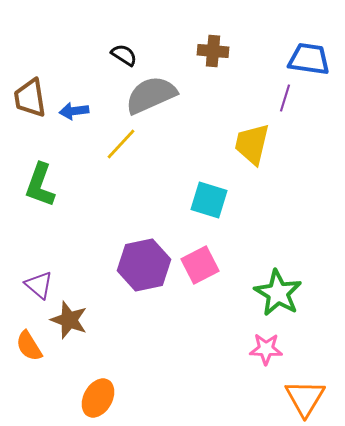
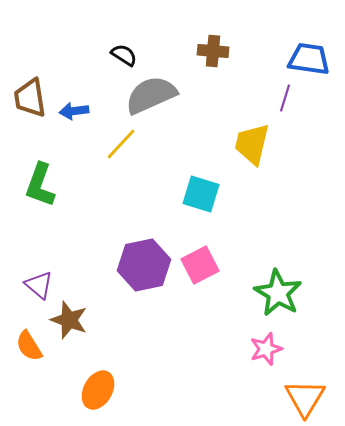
cyan square: moved 8 px left, 6 px up
pink star: rotated 20 degrees counterclockwise
orange ellipse: moved 8 px up
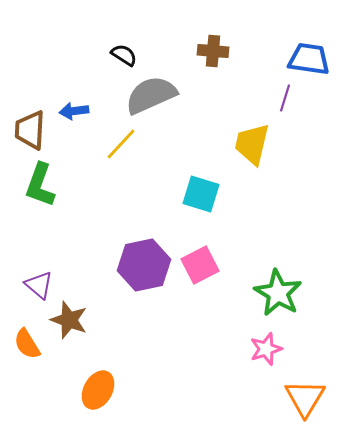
brown trapezoid: moved 32 px down; rotated 12 degrees clockwise
orange semicircle: moved 2 px left, 2 px up
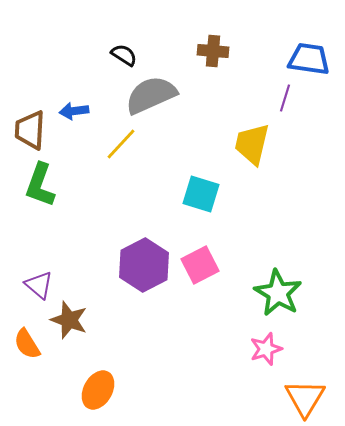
purple hexagon: rotated 15 degrees counterclockwise
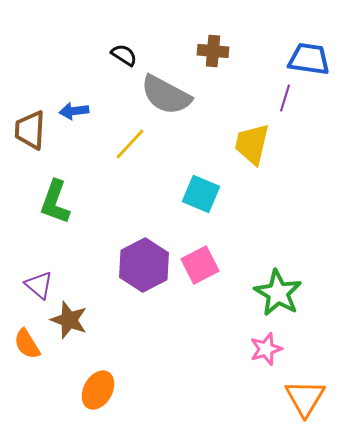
gray semicircle: moved 15 px right; rotated 128 degrees counterclockwise
yellow line: moved 9 px right
green L-shape: moved 15 px right, 17 px down
cyan square: rotated 6 degrees clockwise
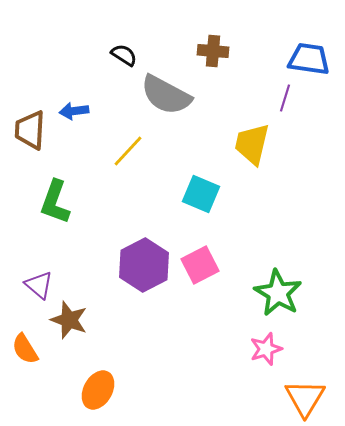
yellow line: moved 2 px left, 7 px down
orange semicircle: moved 2 px left, 5 px down
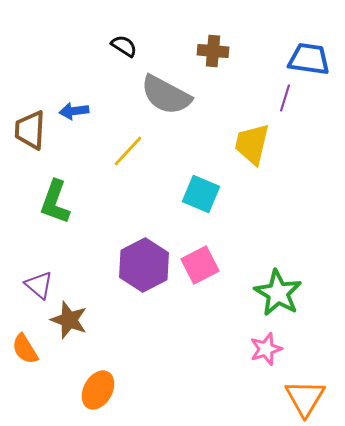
black semicircle: moved 9 px up
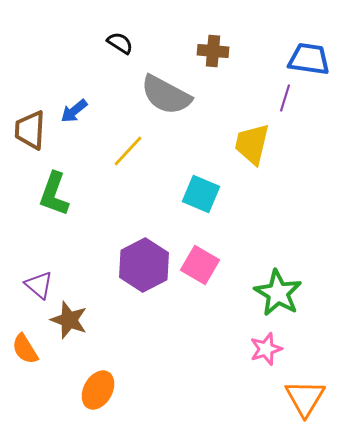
black semicircle: moved 4 px left, 3 px up
blue arrow: rotated 32 degrees counterclockwise
green L-shape: moved 1 px left, 8 px up
pink square: rotated 33 degrees counterclockwise
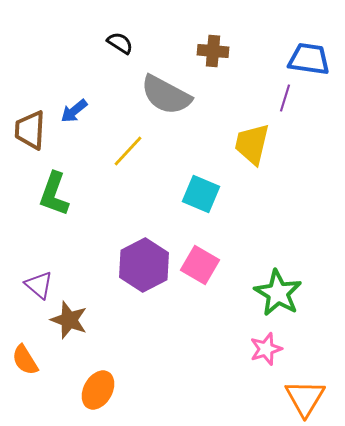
orange semicircle: moved 11 px down
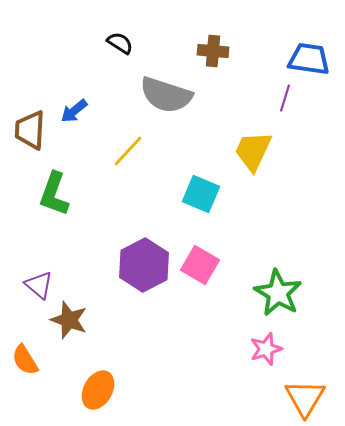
gray semicircle: rotated 10 degrees counterclockwise
yellow trapezoid: moved 1 px right, 7 px down; rotated 12 degrees clockwise
